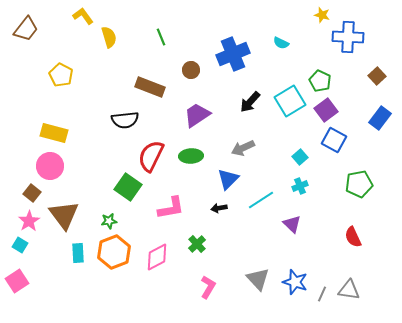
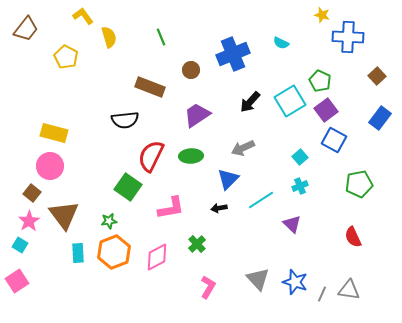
yellow pentagon at (61, 75): moved 5 px right, 18 px up
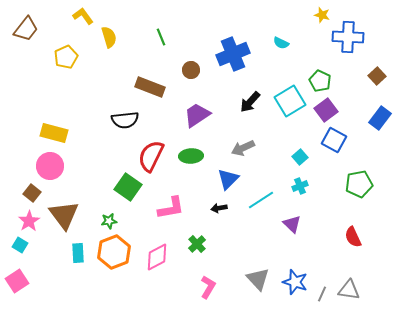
yellow pentagon at (66, 57): rotated 20 degrees clockwise
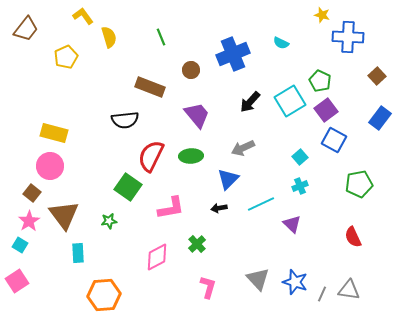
purple trapezoid at (197, 115): rotated 84 degrees clockwise
cyan line at (261, 200): moved 4 px down; rotated 8 degrees clockwise
orange hexagon at (114, 252): moved 10 px left, 43 px down; rotated 16 degrees clockwise
pink L-shape at (208, 287): rotated 15 degrees counterclockwise
